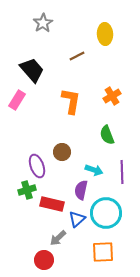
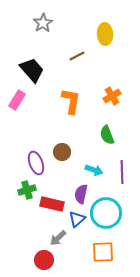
purple ellipse: moved 1 px left, 3 px up
purple semicircle: moved 4 px down
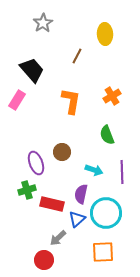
brown line: rotated 35 degrees counterclockwise
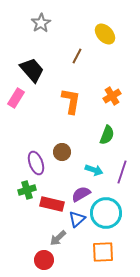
gray star: moved 2 px left
yellow ellipse: rotated 40 degrees counterclockwise
pink rectangle: moved 1 px left, 2 px up
green semicircle: rotated 138 degrees counterclockwise
purple line: rotated 20 degrees clockwise
purple semicircle: rotated 48 degrees clockwise
